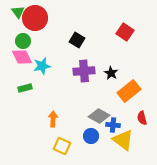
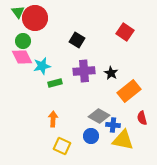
green rectangle: moved 30 px right, 5 px up
yellow triangle: rotated 25 degrees counterclockwise
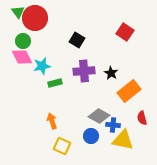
orange arrow: moved 1 px left, 2 px down; rotated 21 degrees counterclockwise
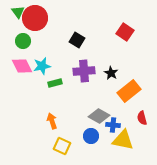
pink diamond: moved 9 px down
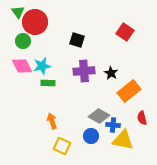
red circle: moved 4 px down
black square: rotated 14 degrees counterclockwise
green rectangle: moved 7 px left; rotated 16 degrees clockwise
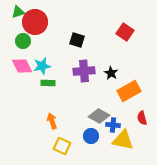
green triangle: rotated 48 degrees clockwise
orange rectangle: rotated 10 degrees clockwise
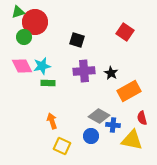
green circle: moved 1 px right, 4 px up
yellow triangle: moved 9 px right
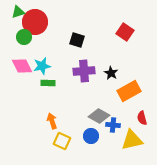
yellow triangle: rotated 25 degrees counterclockwise
yellow square: moved 5 px up
